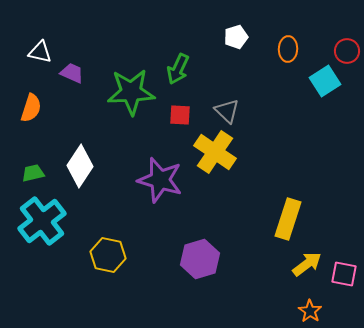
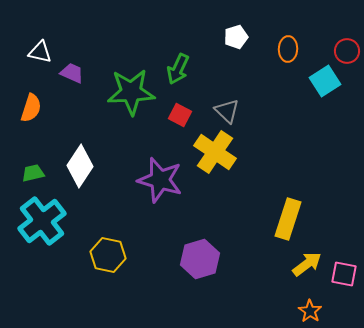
red square: rotated 25 degrees clockwise
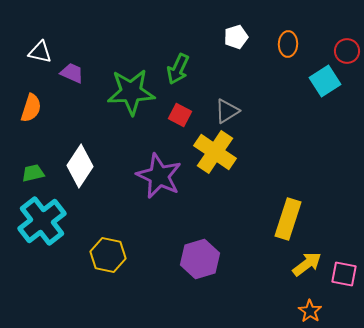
orange ellipse: moved 5 px up
gray triangle: rotated 44 degrees clockwise
purple star: moved 1 px left, 4 px up; rotated 9 degrees clockwise
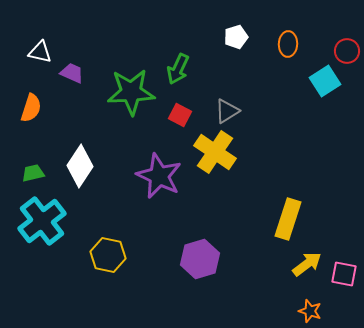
orange star: rotated 15 degrees counterclockwise
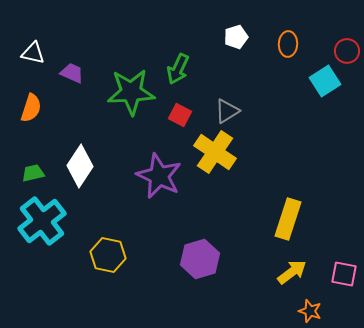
white triangle: moved 7 px left, 1 px down
yellow arrow: moved 15 px left, 8 px down
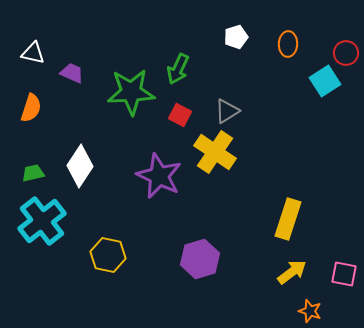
red circle: moved 1 px left, 2 px down
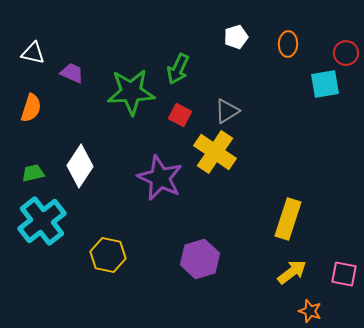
cyan square: moved 3 px down; rotated 24 degrees clockwise
purple star: moved 1 px right, 2 px down
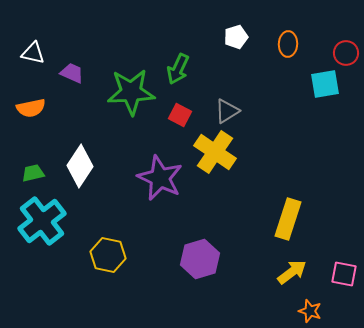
orange semicircle: rotated 60 degrees clockwise
